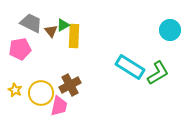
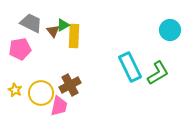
brown triangle: moved 2 px right
cyan rectangle: rotated 32 degrees clockwise
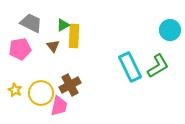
brown triangle: moved 15 px down
green L-shape: moved 7 px up
